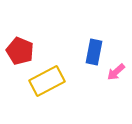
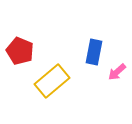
pink arrow: moved 1 px right
yellow rectangle: moved 5 px right; rotated 12 degrees counterclockwise
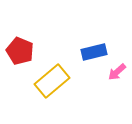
blue rectangle: rotated 65 degrees clockwise
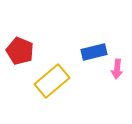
pink arrow: moved 3 px up; rotated 42 degrees counterclockwise
